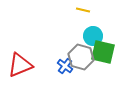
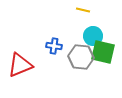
gray hexagon: rotated 10 degrees counterclockwise
blue cross: moved 11 px left, 20 px up; rotated 28 degrees counterclockwise
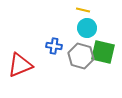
cyan circle: moved 6 px left, 8 px up
gray hexagon: moved 1 px up; rotated 10 degrees clockwise
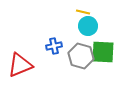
yellow line: moved 2 px down
cyan circle: moved 1 px right, 2 px up
blue cross: rotated 21 degrees counterclockwise
green square: rotated 10 degrees counterclockwise
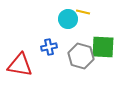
cyan circle: moved 20 px left, 7 px up
blue cross: moved 5 px left, 1 px down
green square: moved 5 px up
red triangle: rotated 32 degrees clockwise
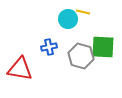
red triangle: moved 4 px down
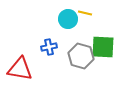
yellow line: moved 2 px right, 1 px down
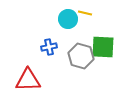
red triangle: moved 8 px right, 11 px down; rotated 12 degrees counterclockwise
